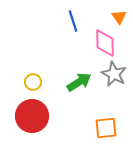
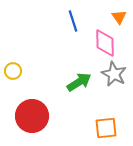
yellow circle: moved 20 px left, 11 px up
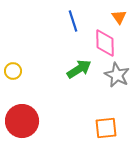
gray star: moved 3 px right, 1 px down
green arrow: moved 13 px up
red circle: moved 10 px left, 5 px down
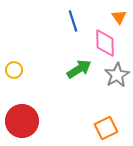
yellow circle: moved 1 px right, 1 px up
gray star: rotated 15 degrees clockwise
orange square: rotated 20 degrees counterclockwise
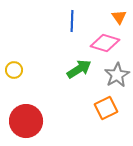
blue line: moved 1 px left; rotated 20 degrees clockwise
pink diamond: rotated 72 degrees counterclockwise
red circle: moved 4 px right
orange square: moved 20 px up
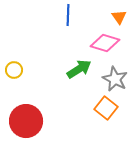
blue line: moved 4 px left, 6 px up
gray star: moved 2 px left, 4 px down; rotated 15 degrees counterclockwise
orange square: rotated 25 degrees counterclockwise
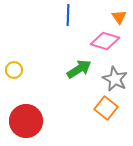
pink diamond: moved 2 px up
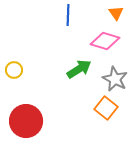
orange triangle: moved 3 px left, 4 px up
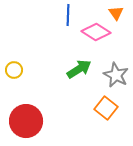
pink diamond: moved 9 px left, 9 px up; rotated 16 degrees clockwise
gray star: moved 1 px right, 4 px up
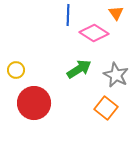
pink diamond: moved 2 px left, 1 px down
yellow circle: moved 2 px right
red circle: moved 8 px right, 18 px up
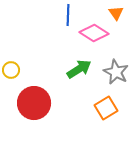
yellow circle: moved 5 px left
gray star: moved 3 px up
orange square: rotated 20 degrees clockwise
